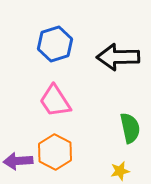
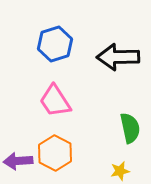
orange hexagon: moved 1 px down
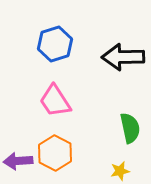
black arrow: moved 5 px right
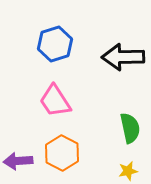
orange hexagon: moved 7 px right
yellow star: moved 8 px right
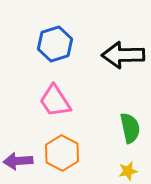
black arrow: moved 2 px up
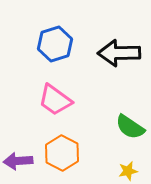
black arrow: moved 4 px left, 2 px up
pink trapezoid: moved 1 px up; rotated 21 degrees counterclockwise
green semicircle: moved 1 px up; rotated 136 degrees clockwise
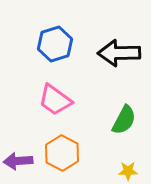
green semicircle: moved 6 px left, 7 px up; rotated 96 degrees counterclockwise
yellow star: rotated 12 degrees clockwise
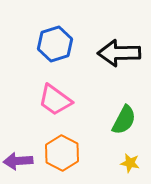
yellow star: moved 2 px right, 8 px up; rotated 12 degrees clockwise
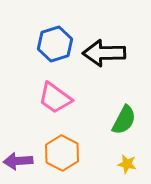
black arrow: moved 15 px left
pink trapezoid: moved 2 px up
yellow star: moved 3 px left, 1 px down
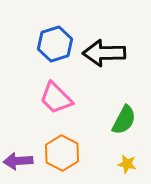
pink trapezoid: moved 1 px right; rotated 9 degrees clockwise
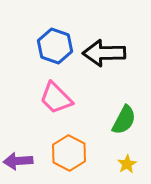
blue hexagon: moved 2 px down; rotated 24 degrees counterclockwise
orange hexagon: moved 7 px right
yellow star: rotated 30 degrees clockwise
